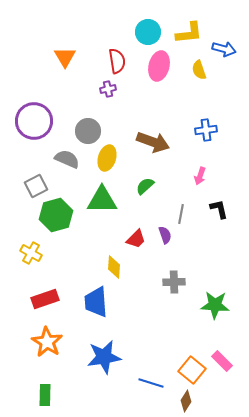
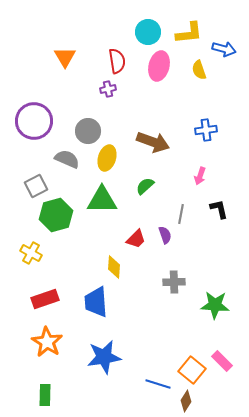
blue line: moved 7 px right, 1 px down
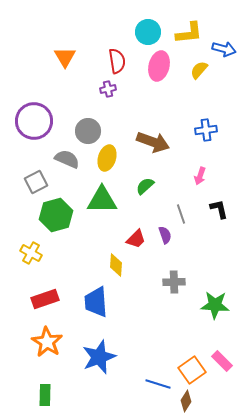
yellow semicircle: rotated 60 degrees clockwise
gray square: moved 4 px up
gray line: rotated 30 degrees counterclockwise
yellow diamond: moved 2 px right, 2 px up
blue star: moved 5 px left; rotated 12 degrees counterclockwise
orange square: rotated 16 degrees clockwise
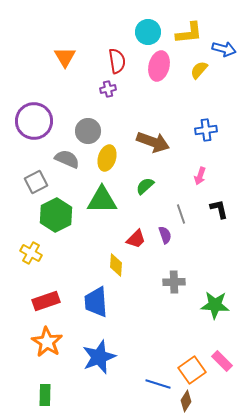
green hexagon: rotated 12 degrees counterclockwise
red rectangle: moved 1 px right, 2 px down
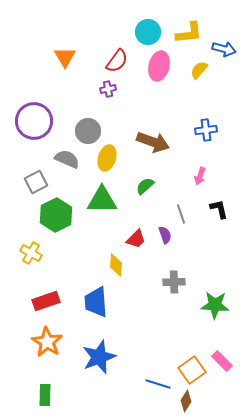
red semicircle: rotated 45 degrees clockwise
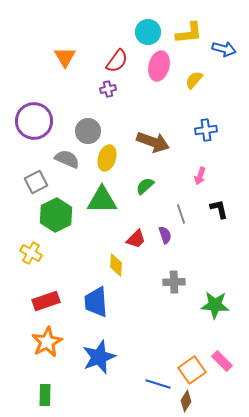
yellow semicircle: moved 5 px left, 10 px down
orange star: rotated 12 degrees clockwise
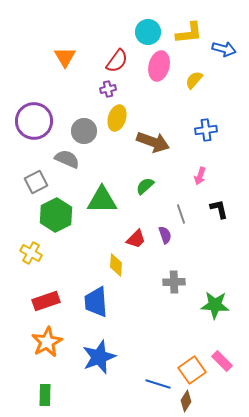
gray circle: moved 4 px left
yellow ellipse: moved 10 px right, 40 px up
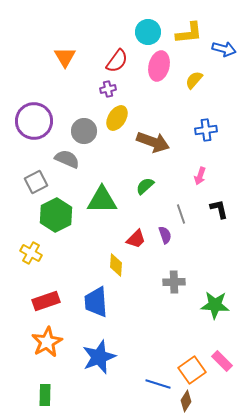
yellow ellipse: rotated 15 degrees clockwise
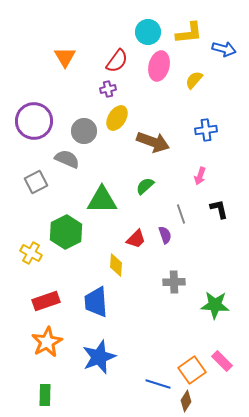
green hexagon: moved 10 px right, 17 px down
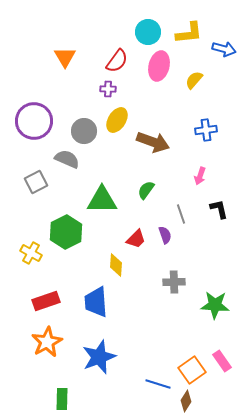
purple cross: rotated 14 degrees clockwise
yellow ellipse: moved 2 px down
green semicircle: moved 1 px right, 4 px down; rotated 12 degrees counterclockwise
pink rectangle: rotated 10 degrees clockwise
green rectangle: moved 17 px right, 4 px down
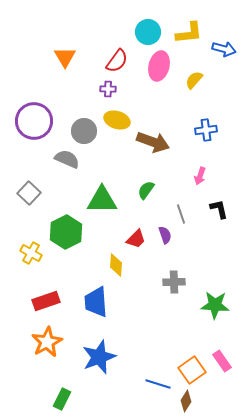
yellow ellipse: rotated 75 degrees clockwise
gray square: moved 7 px left, 11 px down; rotated 20 degrees counterclockwise
green rectangle: rotated 25 degrees clockwise
